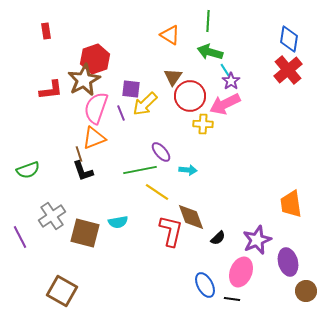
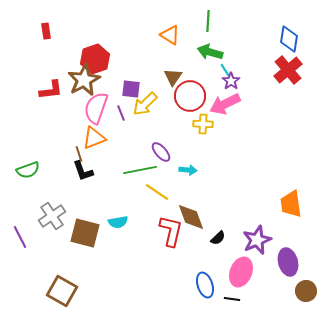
blue ellipse at (205, 285): rotated 10 degrees clockwise
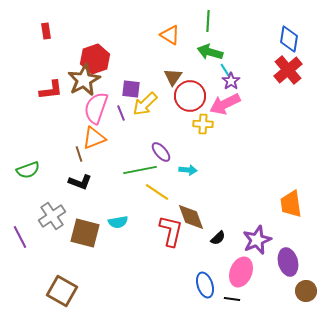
black L-shape at (83, 171): moved 3 px left, 11 px down; rotated 50 degrees counterclockwise
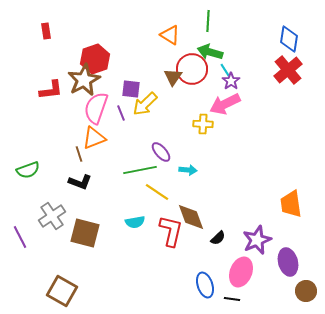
red circle at (190, 96): moved 2 px right, 27 px up
cyan semicircle at (118, 222): moved 17 px right
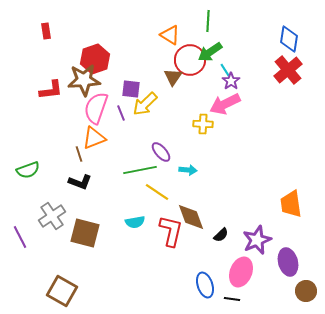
green arrow at (210, 52): rotated 50 degrees counterclockwise
red circle at (192, 69): moved 2 px left, 9 px up
brown star at (84, 80): rotated 24 degrees clockwise
black semicircle at (218, 238): moved 3 px right, 3 px up
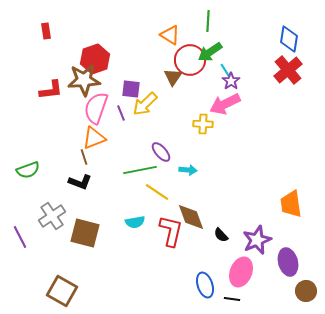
brown line at (79, 154): moved 5 px right, 3 px down
black semicircle at (221, 235): rotated 91 degrees clockwise
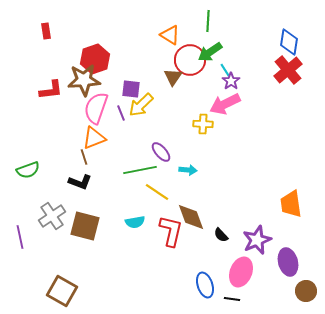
blue diamond at (289, 39): moved 3 px down
yellow arrow at (145, 104): moved 4 px left, 1 px down
brown square at (85, 233): moved 7 px up
purple line at (20, 237): rotated 15 degrees clockwise
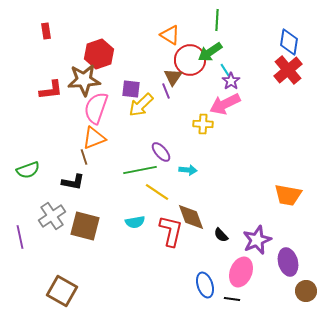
green line at (208, 21): moved 9 px right, 1 px up
red hexagon at (95, 59): moved 4 px right, 5 px up
purple line at (121, 113): moved 45 px right, 22 px up
black L-shape at (80, 182): moved 7 px left; rotated 10 degrees counterclockwise
orange trapezoid at (291, 204): moved 3 px left, 9 px up; rotated 72 degrees counterclockwise
